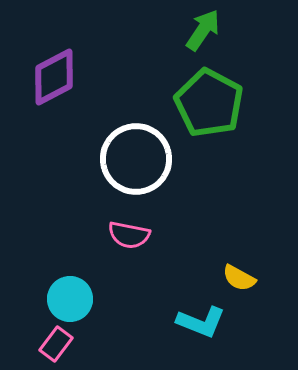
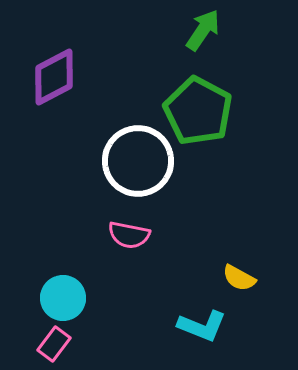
green pentagon: moved 11 px left, 8 px down
white circle: moved 2 px right, 2 px down
cyan circle: moved 7 px left, 1 px up
cyan L-shape: moved 1 px right, 4 px down
pink rectangle: moved 2 px left
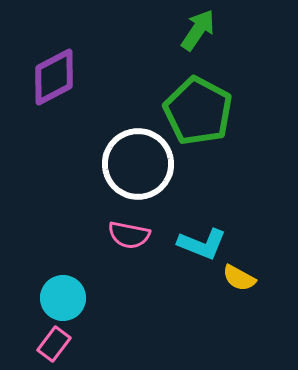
green arrow: moved 5 px left
white circle: moved 3 px down
cyan L-shape: moved 82 px up
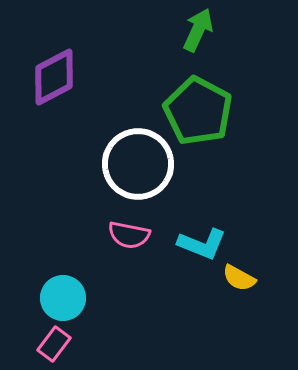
green arrow: rotated 9 degrees counterclockwise
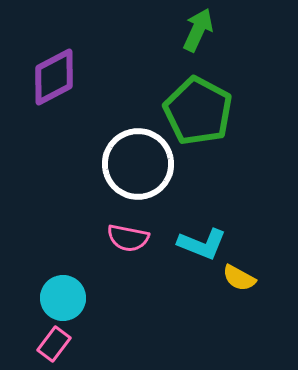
pink semicircle: moved 1 px left, 3 px down
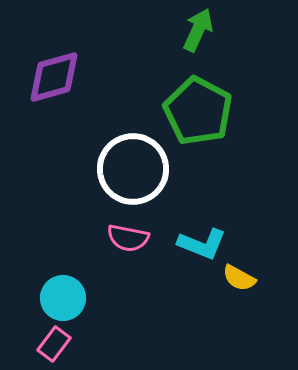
purple diamond: rotated 12 degrees clockwise
white circle: moved 5 px left, 5 px down
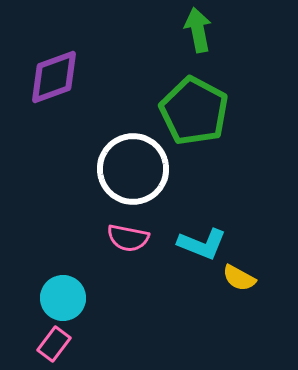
green arrow: rotated 36 degrees counterclockwise
purple diamond: rotated 4 degrees counterclockwise
green pentagon: moved 4 px left
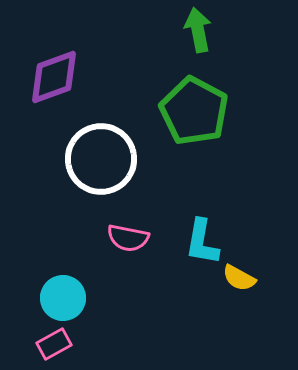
white circle: moved 32 px left, 10 px up
cyan L-shape: moved 2 px up; rotated 78 degrees clockwise
pink rectangle: rotated 24 degrees clockwise
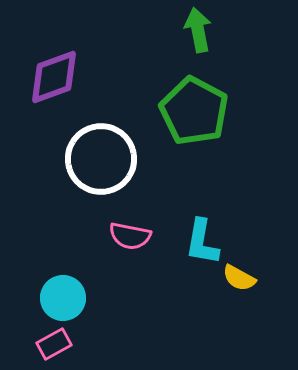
pink semicircle: moved 2 px right, 2 px up
